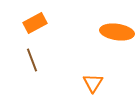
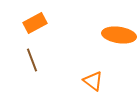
orange ellipse: moved 2 px right, 3 px down
orange triangle: moved 2 px up; rotated 25 degrees counterclockwise
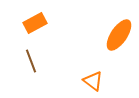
orange ellipse: rotated 64 degrees counterclockwise
brown line: moved 1 px left, 1 px down
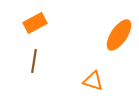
brown line: moved 3 px right; rotated 30 degrees clockwise
orange triangle: rotated 20 degrees counterclockwise
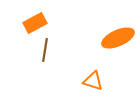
orange ellipse: moved 1 px left, 3 px down; rotated 32 degrees clockwise
brown line: moved 11 px right, 11 px up
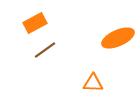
brown line: rotated 45 degrees clockwise
orange triangle: moved 2 px down; rotated 15 degrees counterclockwise
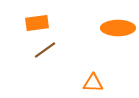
orange rectangle: moved 2 px right; rotated 20 degrees clockwise
orange ellipse: moved 10 px up; rotated 24 degrees clockwise
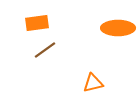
orange triangle: rotated 15 degrees counterclockwise
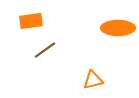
orange rectangle: moved 6 px left, 2 px up
orange triangle: moved 3 px up
